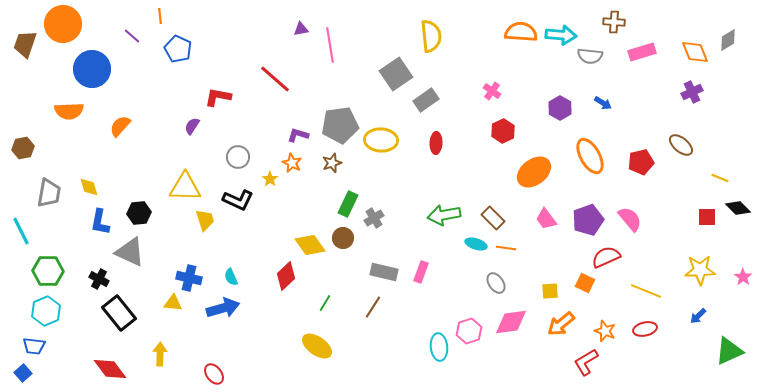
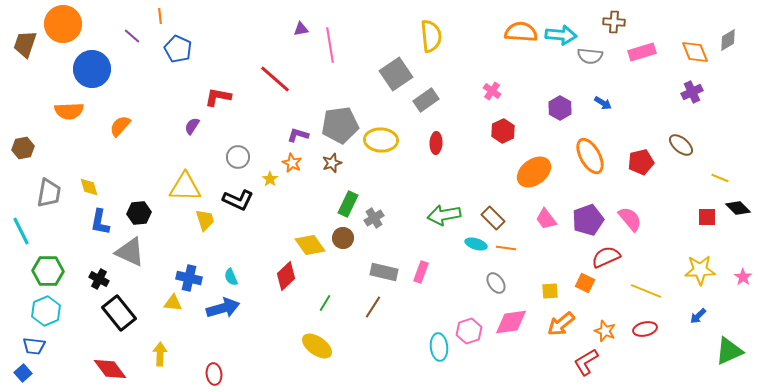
red ellipse at (214, 374): rotated 30 degrees clockwise
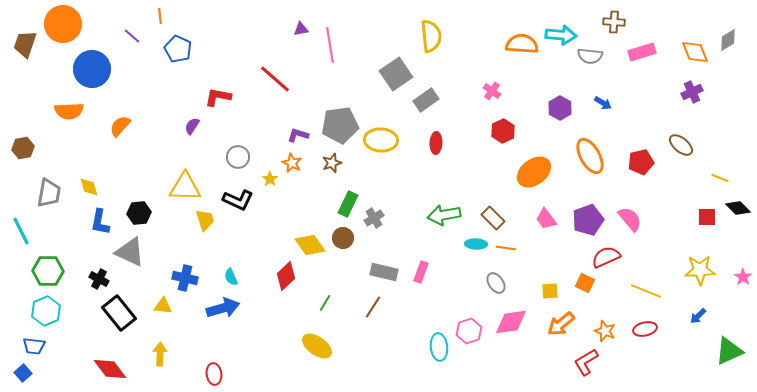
orange semicircle at (521, 32): moved 1 px right, 12 px down
cyan ellipse at (476, 244): rotated 15 degrees counterclockwise
blue cross at (189, 278): moved 4 px left
yellow triangle at (173, 303): moved 10 px left, 3 px down
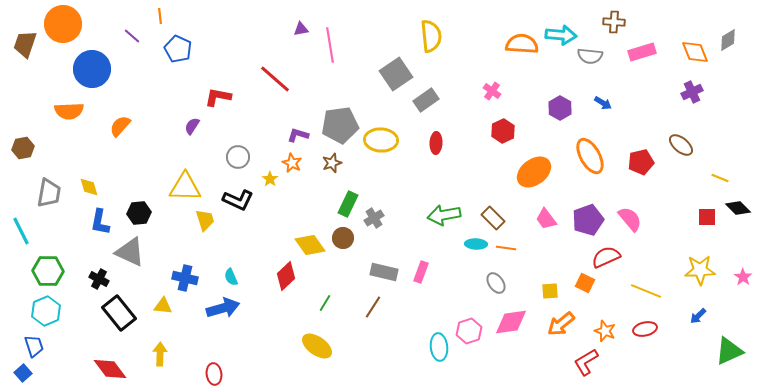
blue trapezoid at (34, 346): rotated 115 degrees counterclockwise
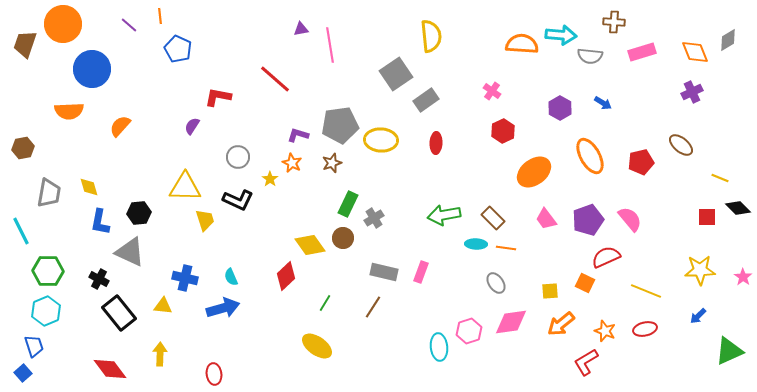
purple line at (132, 36): moved 3 px left, 11 px up
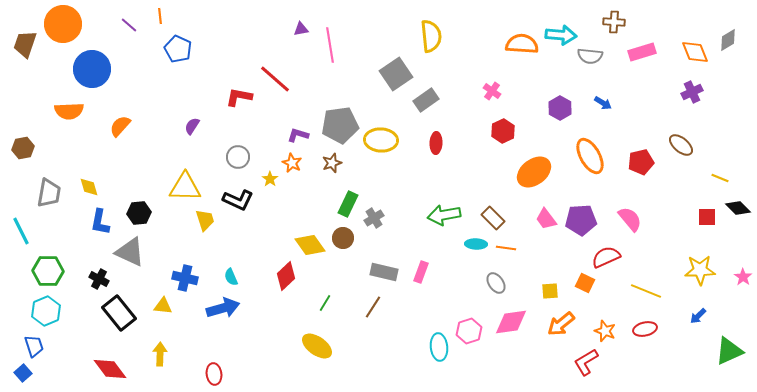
red L-shape at (218, 97): moved 21 px right
purple pentagon at (588, 220): moved 7 px left; rotated 16 degrees clockwise
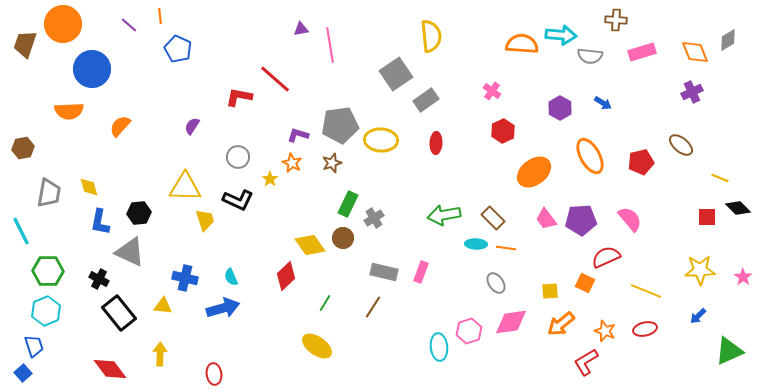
brown cross at (614, 22): moved 2 px right, 2 px up
